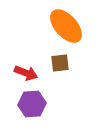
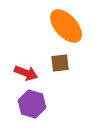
purple hexagon: rotated 20 degrees clockwise
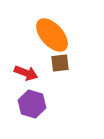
orange ellipse: moved 14 px left, 9 px down
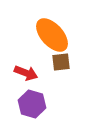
brown square: moved 1 px right, 1 px up
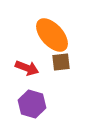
red arrow: moved 1 px right, 5 px up
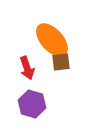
orange ellipse: moved 5 px down
red arrow: rotated 50 degrees clockwise
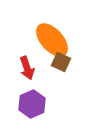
brown square: rotated 30 degrees clockwise
purple hexagon: rotated 20 degrees clockwise
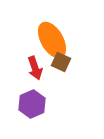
orange ellipse: rotated 12 degrees clockwise
red arrow: moved 8 px right
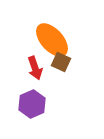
orange ellipse: rotated 12 degrees counterclockwise
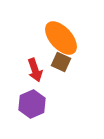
orange ellipse: moved 9 px right, 2 px up
red arrow: moved 2 px down
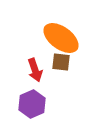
orange ellipse: rotated 12 degrees counterclockwise
brown square: rotated 18 degrees counterclockwise
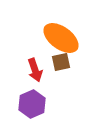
brown square: rotated 18 degrees counterclockwise
